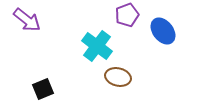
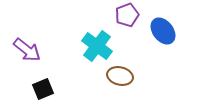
purple arrow: moved 30 px down
brown ellipse: moved 2 px right, 1 px up
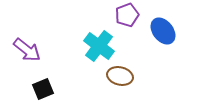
cyan cross: moved 2 px right
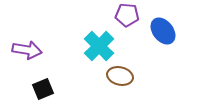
purple pentagon: rotated 25 degrees clockwise
cyan cross: rotated 8 degrees clockwise
purple arrow: rotated 28 degrees counterclockwise
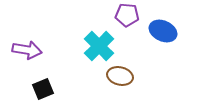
blue ellipse: rotated 28 degrees counterclockwise
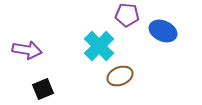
brown ellipse: rotated 35 degrees counterclockwise
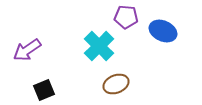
purple pentagon: moved 1 px left, 2 px down
purple arrow: rotated 136 degrees clockwise
brown ellipse: moved 4 px left, 8 px down
black square: moved 1 px right, 1 px down
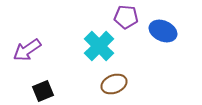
brown ellipse: moved 2 px left
black square: moved 1 px left, 1 px down
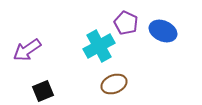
purple pentagon: moved 6 px down; rotated 20 degrees clockwise
cyan cross: rotated 16 degrees clockwise
